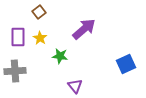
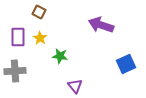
brown square: rotated 24 degrees counterclockwise
purple arrow: moved 17 px right, 4 px up; rotated 120 degrees counterclockwise
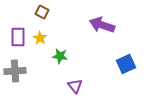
brown square: moved 3 px right
purple arrow: moved 1 px right
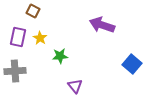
brown square: moved 9 px left, 1 px up
purple rectangle: rotated 12 degrees clockwise
green star: rotated 14 degrees counterclockwise
blue square: moved 6 px right; rotated 24 degrees counterclockwise
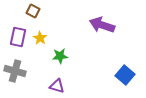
blue square: moved 7 px left, 11 px down
gray cross: rotated 20 degrees clockwise
purple triangle: moved 18 px left; rotated 35 degrees counterclockwise
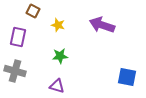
yellow star: moved 18 px right, 13 px up; rotated 16 degrees counterclockwise
blue square: moved 2 px right, 2 px down; rotated 30 degrees counterclockwise
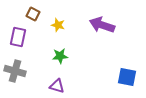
brown square: moved 3 px down
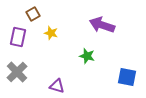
brown square: rotated 32 degrees clockwise
yellow star: moved 7 px left, 8 px down
green star: moved 27 px right; rotated 21 degrees clockwise
gray cross: moved 2 px right, 1 px down; rotated 30 degrees clockwise
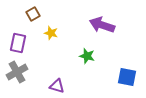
purple rectangle: moved 6 px down
gray cross: rotated 15 degrees clockwise
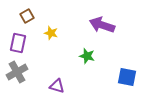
brown square: moved 6 px left, 2 px down
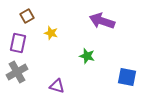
purple arrow: moved 4 px up
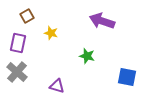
gray cross: rotated 20 degrees counterclockwise
